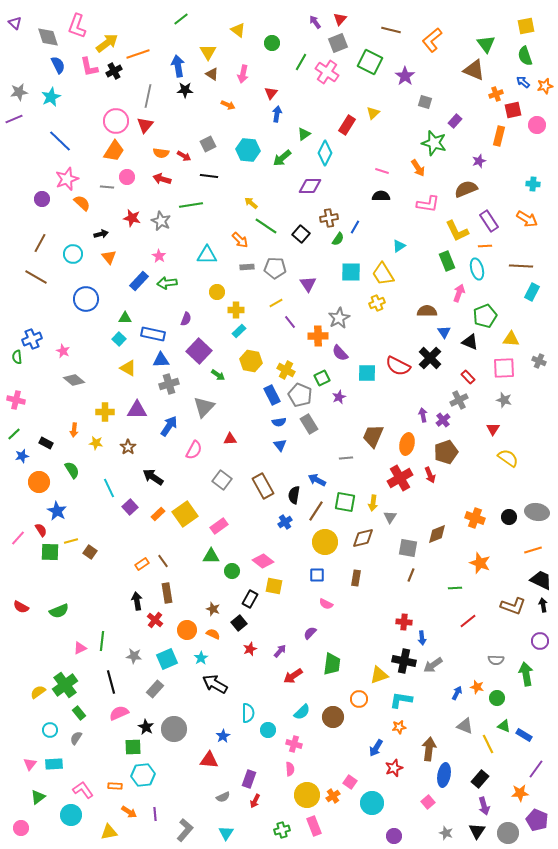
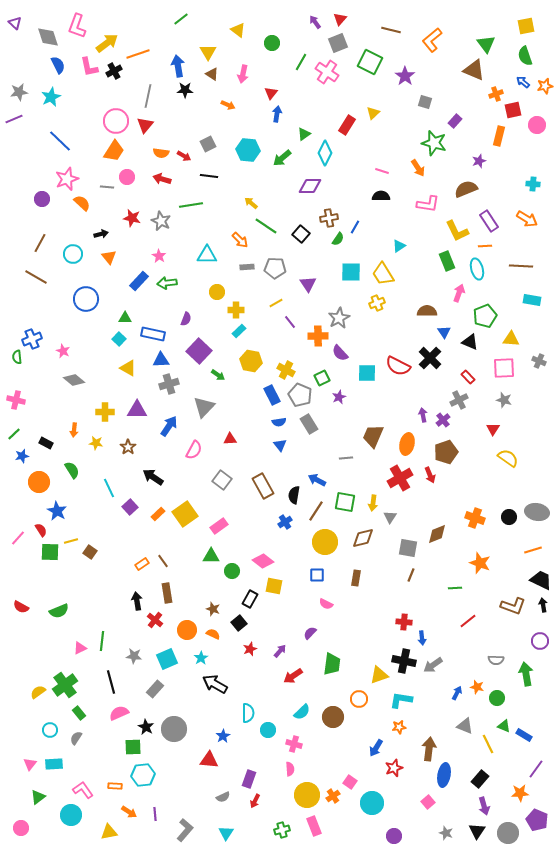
cyan rectangle at (532, 292): moved 8 px down; rotated 72 degrees clockwise
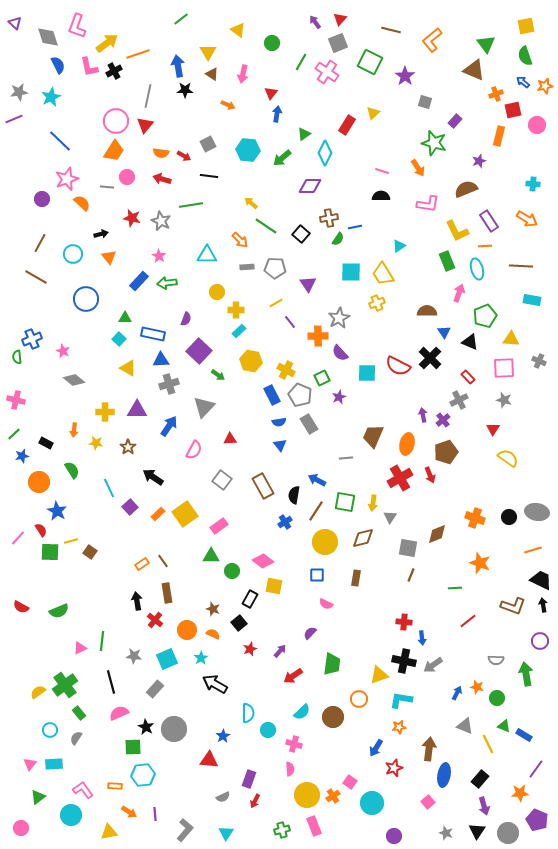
blue line at (355, 227): rotated 48 degrees clockwise
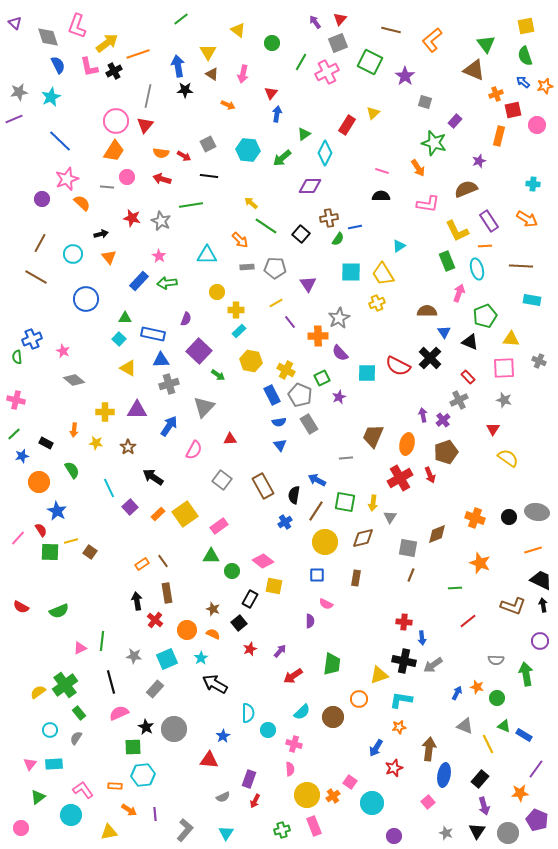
pink cross at (327, 72): rotated 30 degrees clockwise
purple semicircle at (310, 633): moved 12 px up; rotated 136 degrees clockwise
orange arrow at (129, 812): moved 2 px up
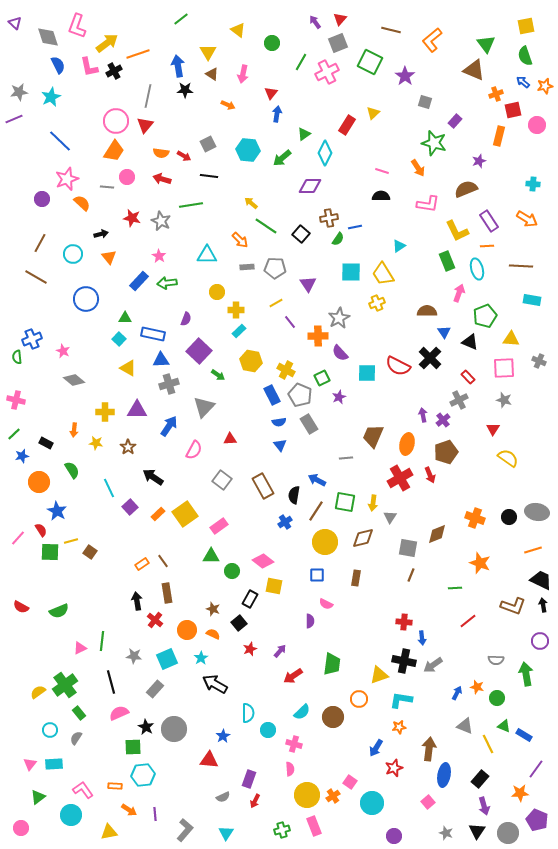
orange line at (485, 246): moved 2 px right
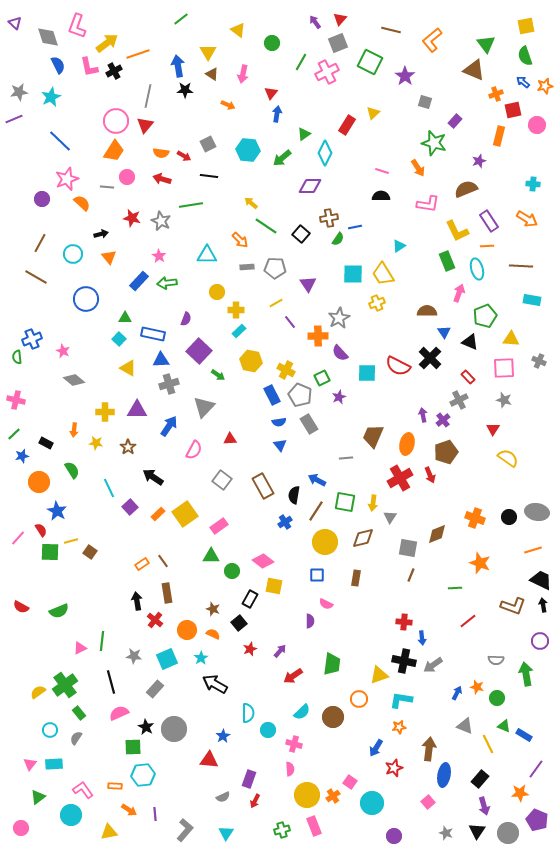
cyan square at (351, 272): moved 2 px right, 2 px down
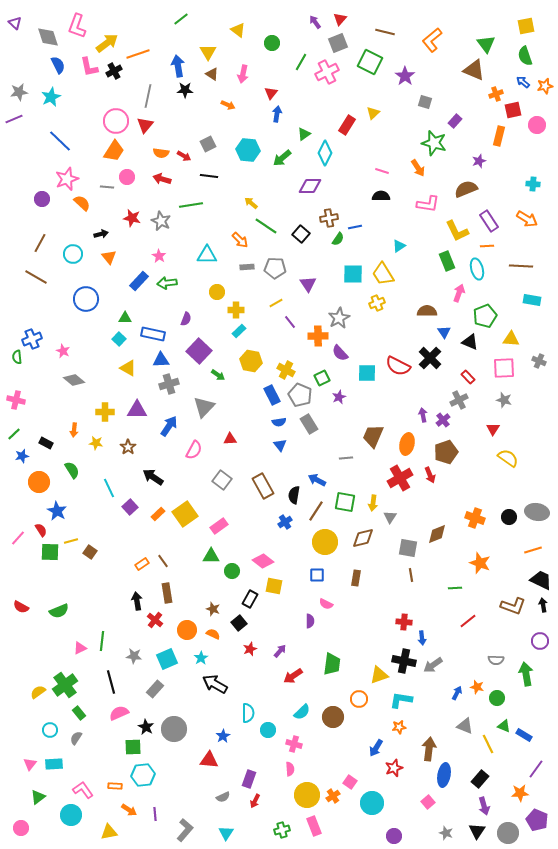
brown line at (391, 30): moved 6 px left, 2 px down
brown line at (411, 575): rotated 32 degrees counterclockwise
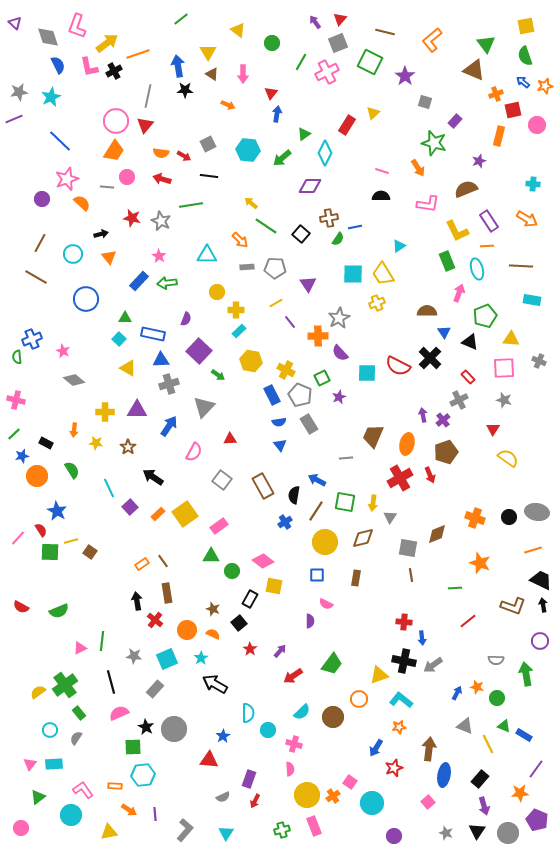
pink arrow at (243, 74): rotated 12 degrees counterclockwise
pink semicircle at (194, 450): moved 2 px down
orange circle at (39, 482): moved 2 px left, 6 px up
red star at (250, 649): rotated 16 degrees counterclockwise
green trapezoid at (332, 664): rotated 30 degrees clockwise
cyan L-shape at (401, 700): rotated 30 degrees clockwise
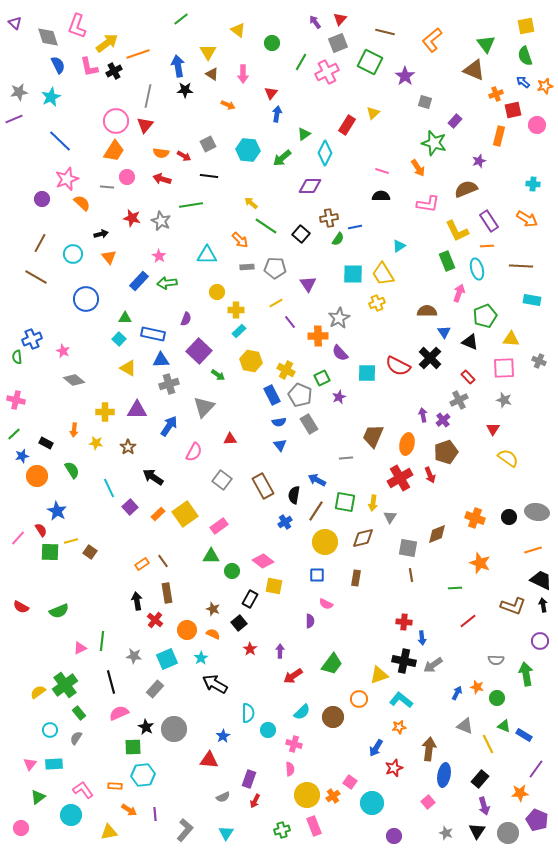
purple arrow at (280, 651): rotated 40 degrees counterclockwise
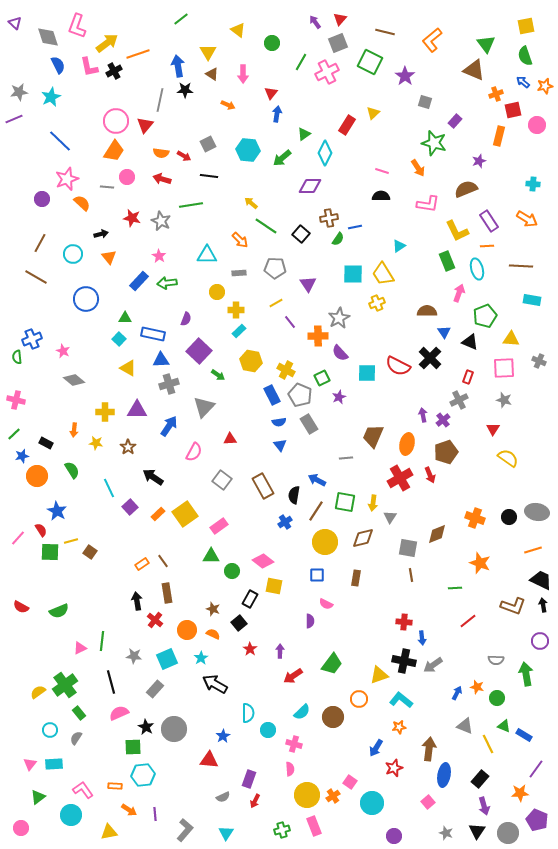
gray line at (148, 96): moved 12 px right, 4 px down
gray rectangle at (247, 267): moved 8 px left, 6 px down
red rectangle at (468, 377): rotated 64 degrees clockwise
